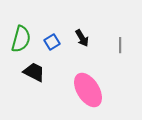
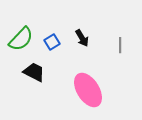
green semicircle: rotated 28 degrees clockwise
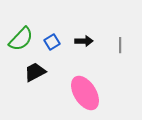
black arrow: moved 2 px right, 3 px down; rotated 60 degrees counterclockwise
black trapezoid: moved 1 px right; rotated 55 degrees counterclockwise
pink ellipse: moved 3 px left, 3 px down
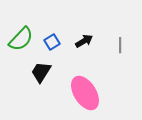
black arrow: rotated 30 degrees counterclockwise
black trapezoid: moved 6 px right; rotated 30 degrees counterclockwise
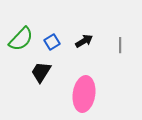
pink ellipse: moved 1 px left, 1 px down; rotated 40 degrees clockwise
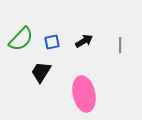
blue square: rotated 21 degrees clockwise
pink ellipse: rotated 20 degrees counterclockwise
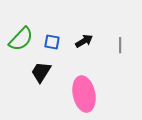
blue square: rotated 21 degrees clockwise
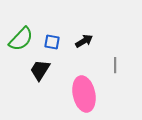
gray line: moved 5 px left, 20 px down
black trapezoid: moved 1 px left, 2 px up
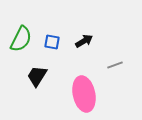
green semicircle: rotated 16 degrees counterclockwise
gray line: rotated 70 degrees clockwise
black trapezoid: moved 3 px left, 6 px down
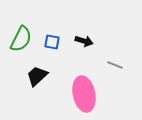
black arrow: rotated 48 degrees clockwise
gray line: rotated 42 degrees clockwise
black trapezoid: rotated 15 degrees clockwise
